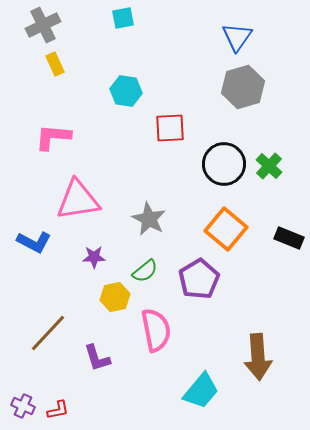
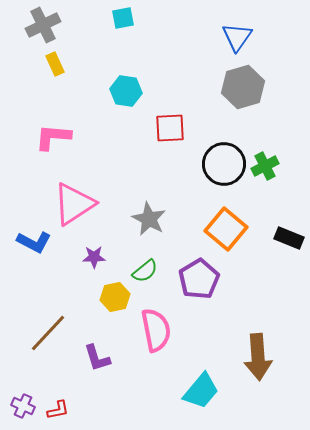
green cross: moved 4 px left; rotated 20 degrees clockwise
pink triangle: moved 4 px left, 4 px down; rotated 24 degrees counterclockwise
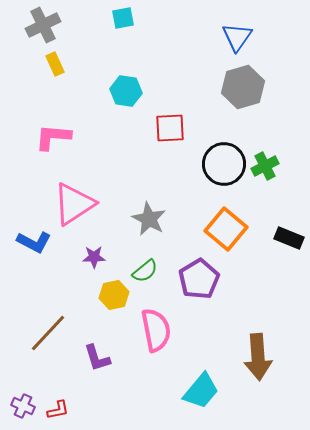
yellow hexagon: moved 1 px left, 2 px up
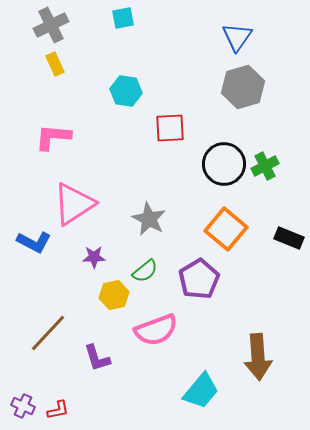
gray cross: moved 8 px right
pink semicircle: rotated 81 degrees clockwise
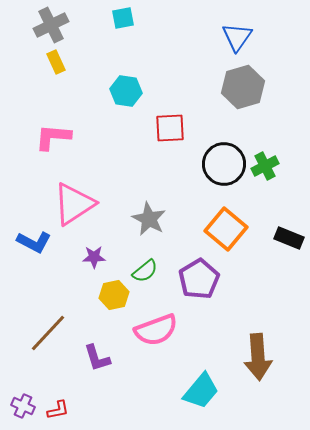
yellow rectangle: moved 1 px right, 2 px up
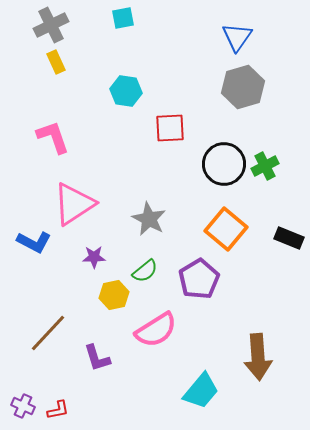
pink L-shape: rotated 66 degrees clockwise
pink semicircle: rotated 12 degrees counterclockwise
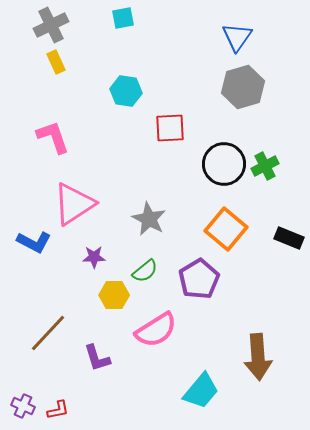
yellow hexagon: rotated 12 degrees clockwise
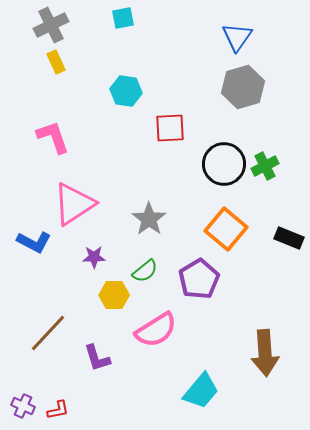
gray star: rotated 8 degrees clockwise
brown arrow: moved 7 px right, 4 px up
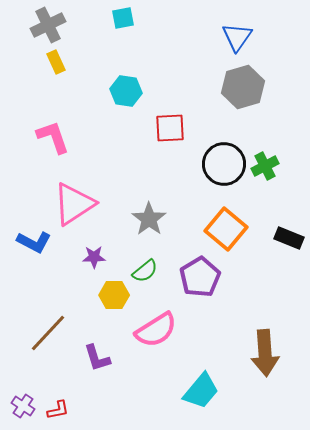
gray cross: moved 3 px left
purple pentagon: moved 1 px right, 2 px up
purple cross: rotated 10 degrees clockwise
